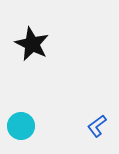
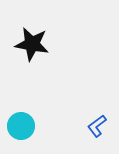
black star: rotated 16 degrees counterclockwise
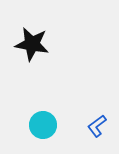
cyan circle: moved 22 px right, 1 px up
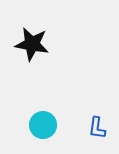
blue L-shape: moved 2 px down; rotated 45 degrees counterclockwise
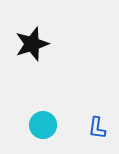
black star: rotated 28 degrees counterclockwise
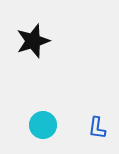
black star: moved 1 px right, 3 px up
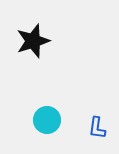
cyan circle: moved 4 px right, 5 px up
